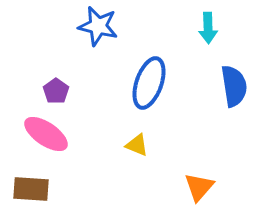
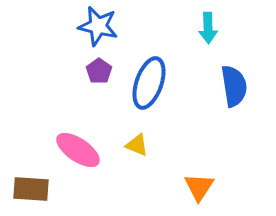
purple pentagon: moved 43 px right, 20 px up
pink ellipse: moved 32 px right, 16 px down
orange triangle: rotated 8 degrees counterclockwise
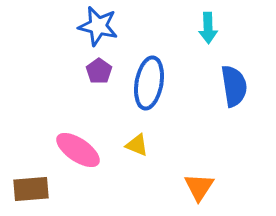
blue ellipse: rotated 9 degrees counterclockwise
brown rectangle: rotated 9 degrees counterclockwise
